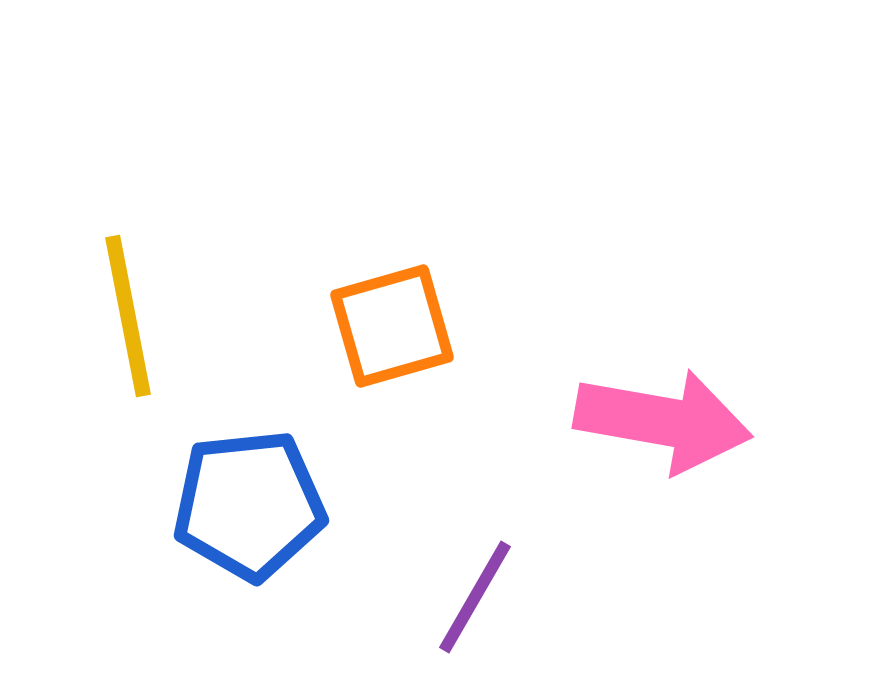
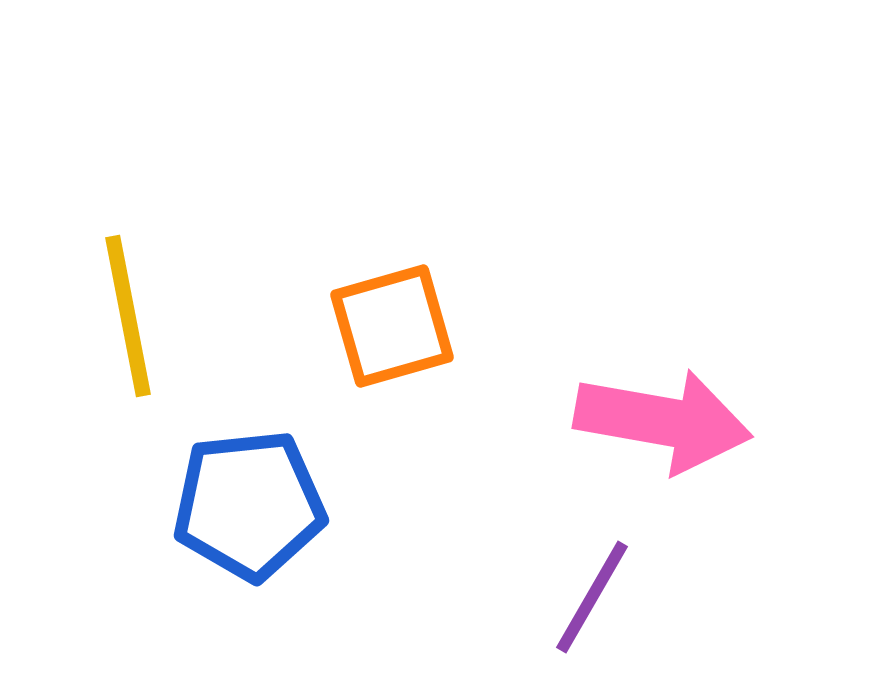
purple line: moved 117 px right
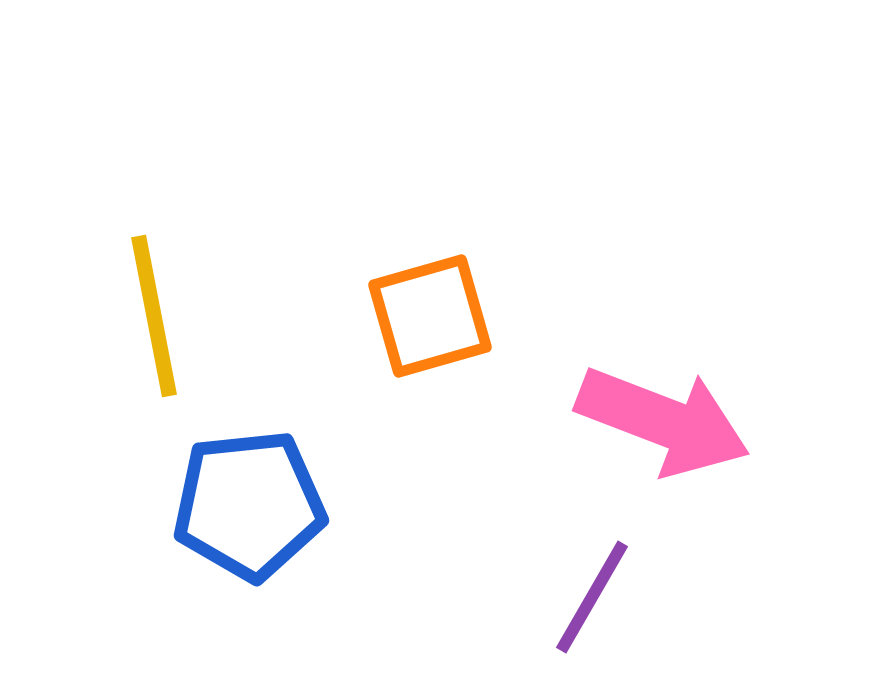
yellow line: moved 26 px right
orange square: moved 38 px right, 10 px up
pink arrow: rotated 11 degrees clockwise
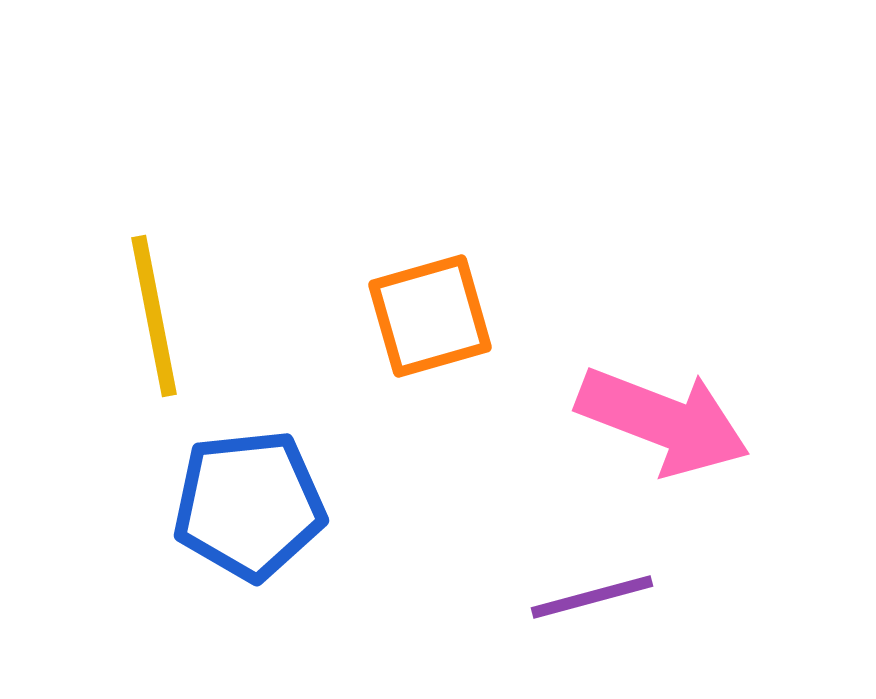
purple line: rotated 45 degrees clockwise
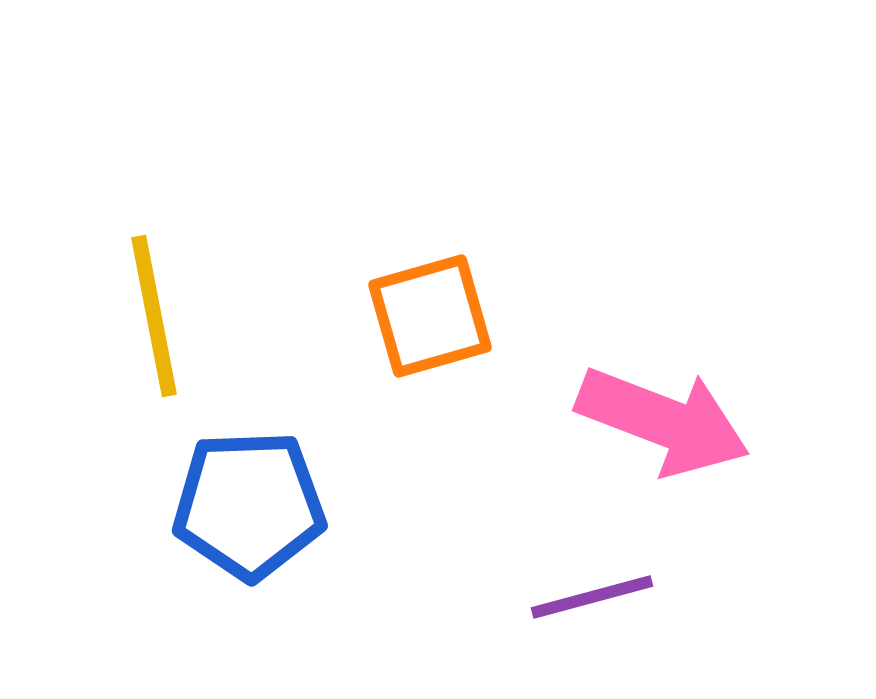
blue pentagon: rotated 4 degrees clockwise
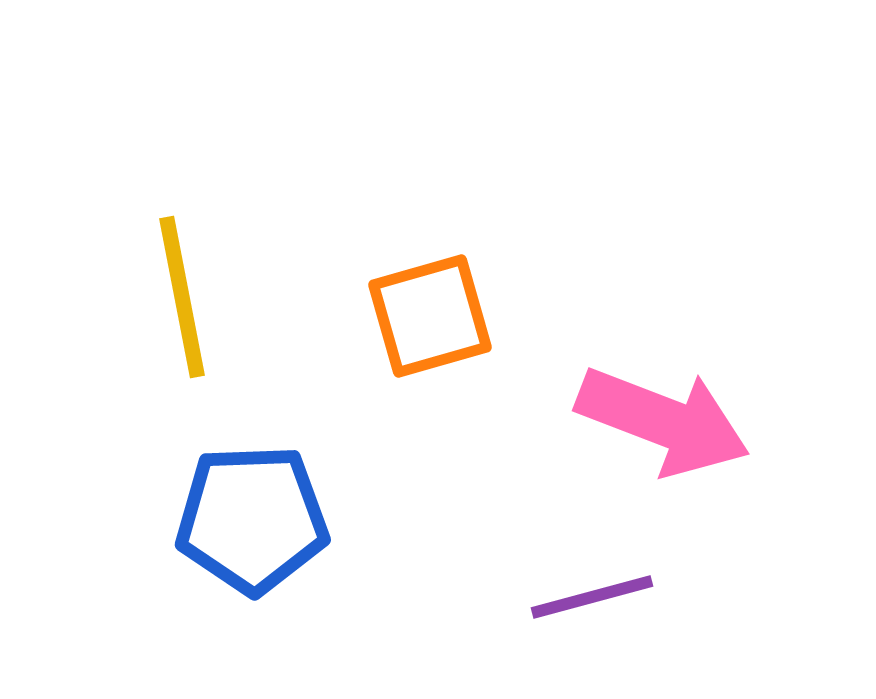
yellow line: moved 28 px right, 19 px up
blue pentagon: moved 3 px right, 14 px down
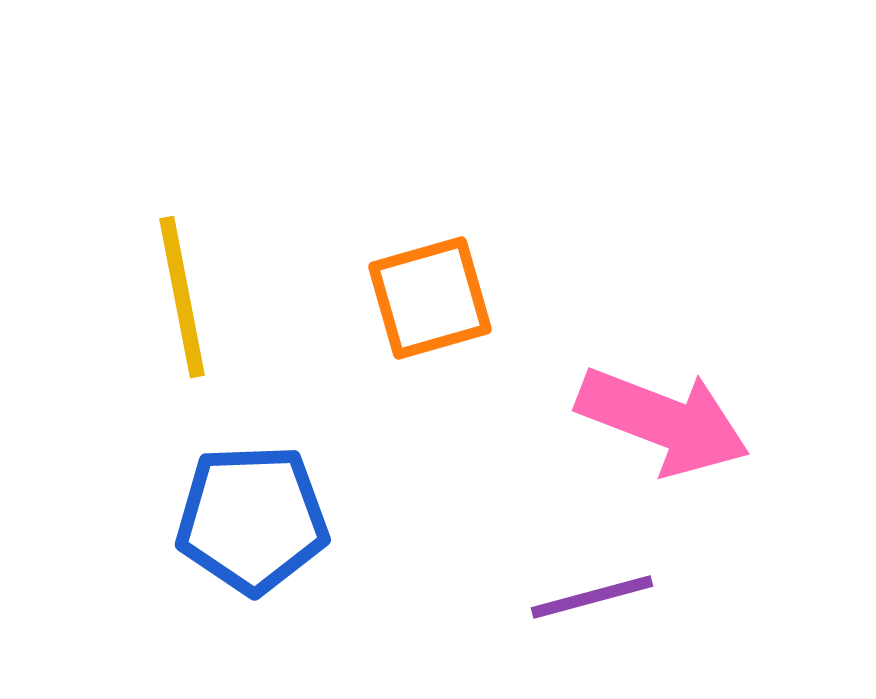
orange square: moved 18 px up
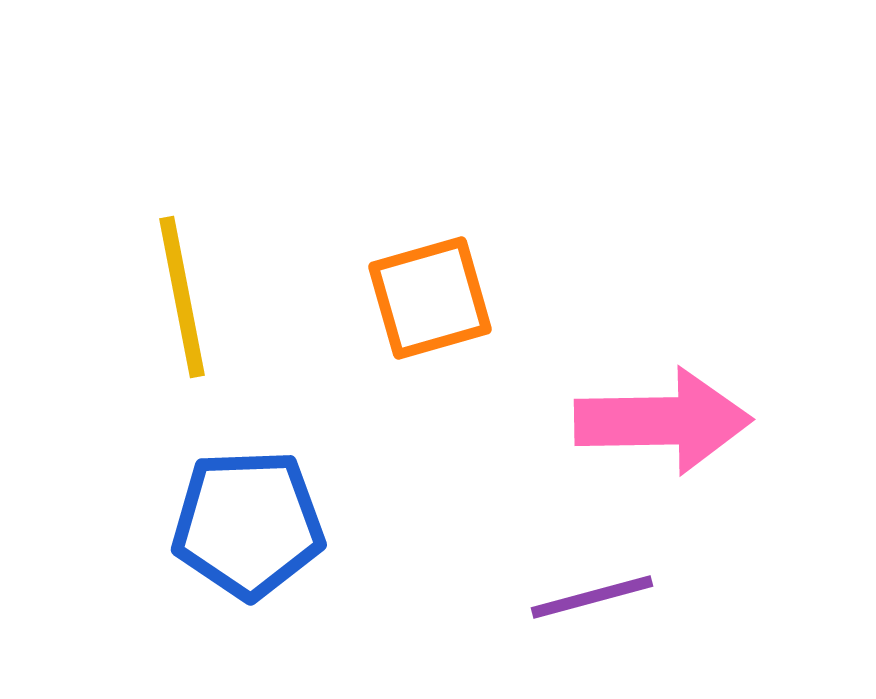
pink arrow: rotated 22 degrees counterclockwise
blue pentagon: moved 4 px left, 5 px down
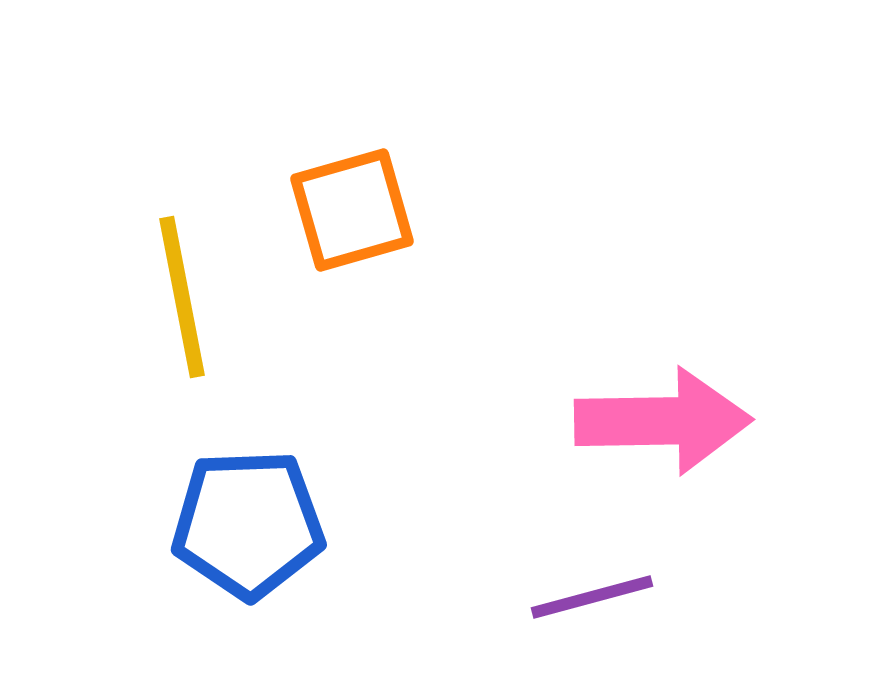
orange square: moved 78 px left, 88 px up
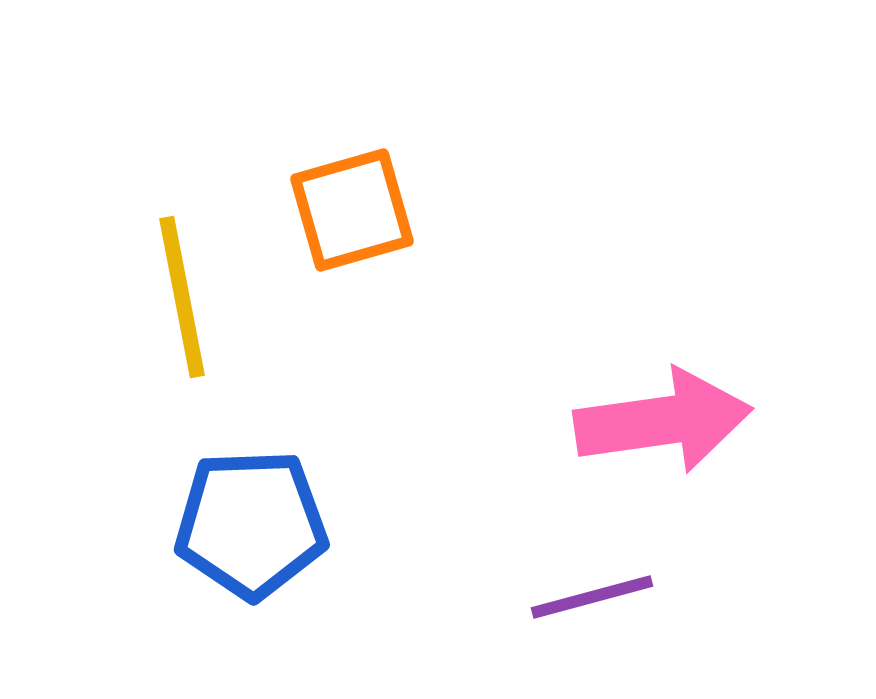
pink arrow: rotated 7 degrees counterclockwise
blue pentagon: moved 3 px right
